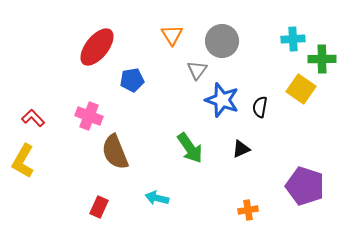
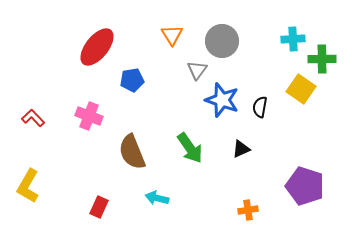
brown semicircle: moved 17 px right
yellow L-shape: moved 5 px right, 25 px down
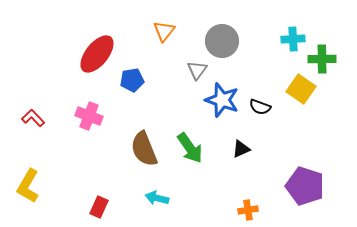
orange triangle: moved 8 px left, 4 px up; rotated 10 degrees clockwise
red ellipse: moved 7 px down
black semicircle: rotated 80 degrees counterclockwise
brown semicircle: moved 12 px right, 3 px up
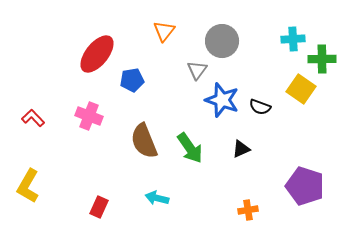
brown semicircle: moved 8 px up
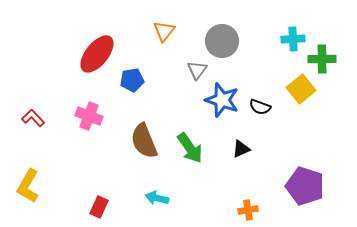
yellow square: rotated 16 degrees clockwise
